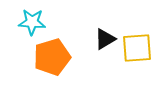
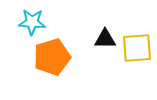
black triangle: rotated 30 degrees clockwise
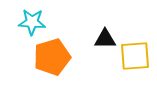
yellow square: moved 2 px left, 8 px down
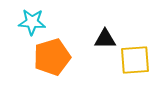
yellow square: moved 4 px down
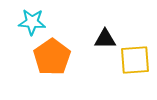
orange pentagon: rotated 18 degrees counterclockwise
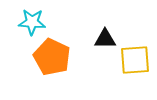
orange pentagon: rotated 12 degrees counterclockwise
